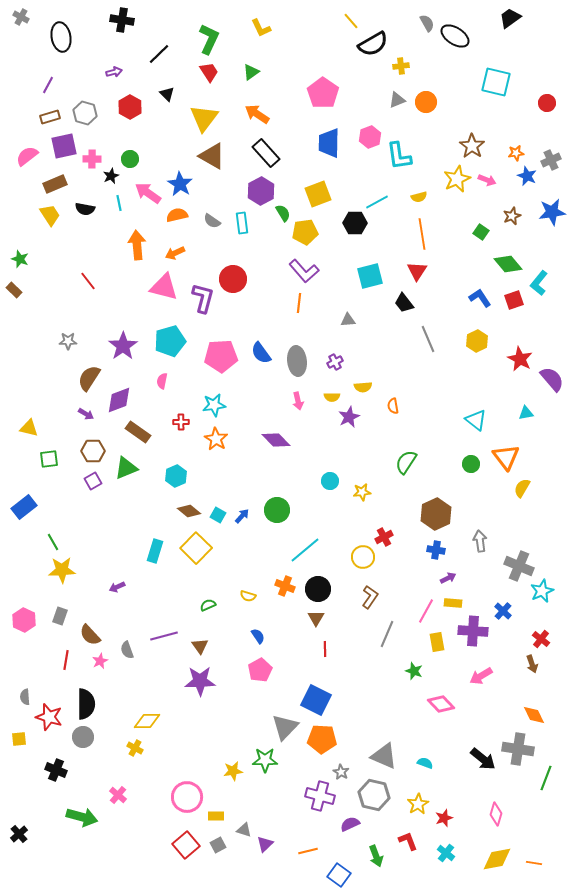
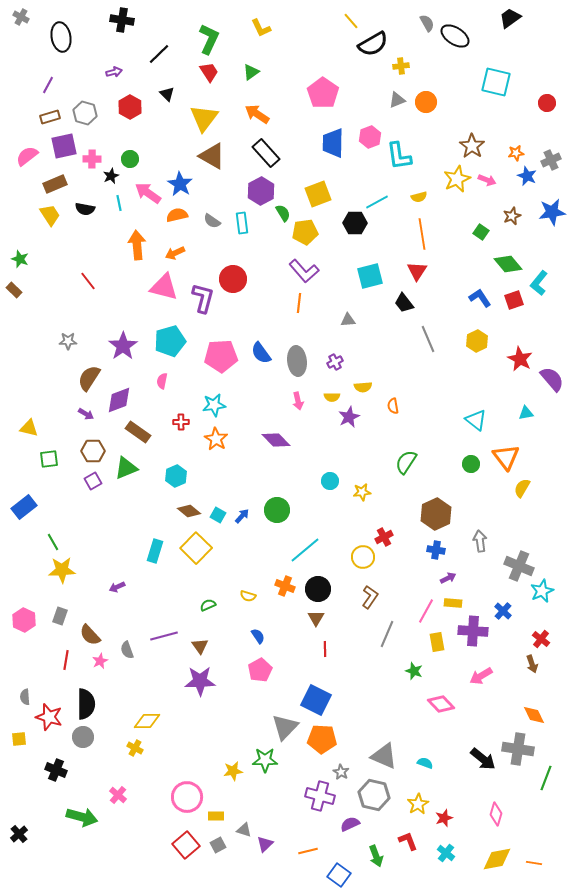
blue trapezoid at (329, 143): moved 4 px right
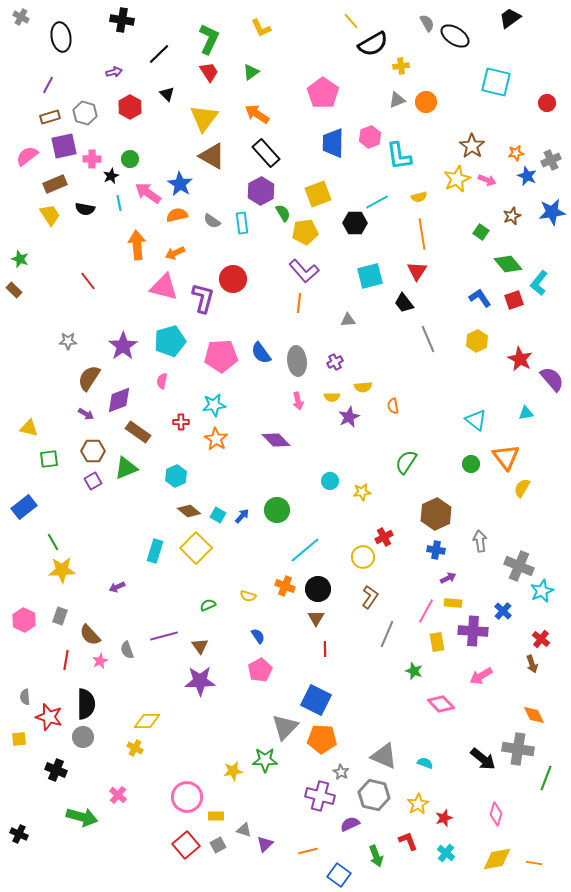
black cross at (19, 834): rotated 24 degrees counterclockwise
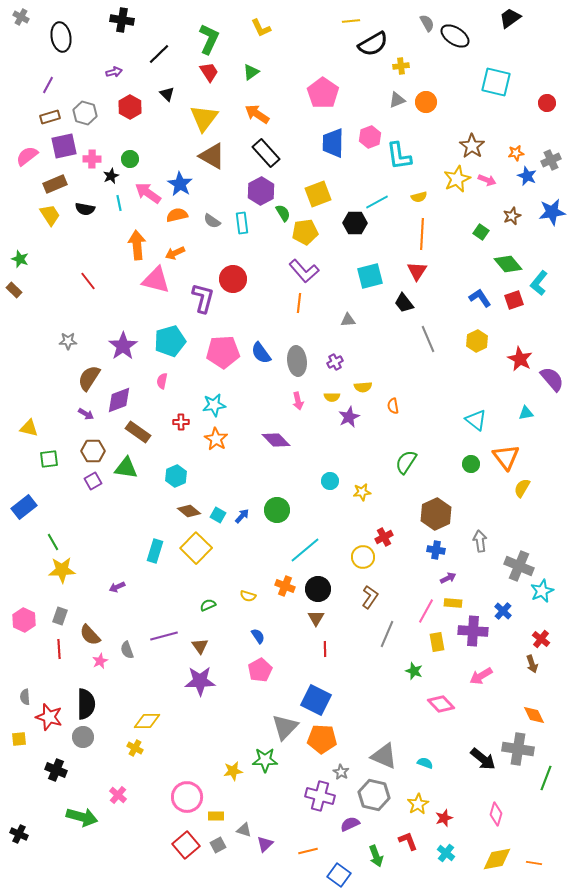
yellow line at (351, 21): rotated 54 degrees counterclockwise
orange line at (422, 234): rotated 12 degrees clockwise
pink triangle at (164, 287): moved 8 px left, 7 px up
pink pentagon at (221, 356): moved 2 px right, 4 px up
green triangle at (126, 468): rotated 30 degrees clockwise
red line at (66, 660): moved 7 px left, 11 px up; rotated 12 degrees counterclockwise
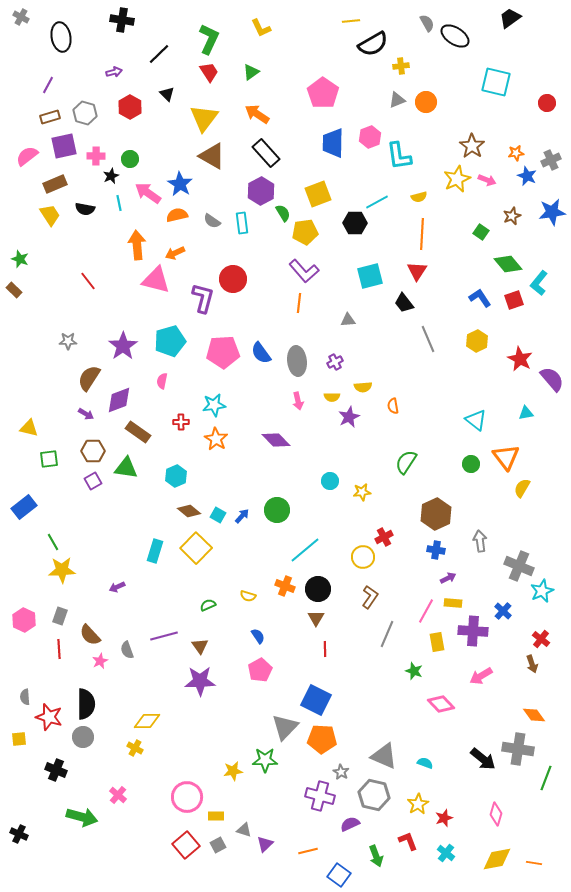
pink cross at (92, 159): moved 4 px right, 3 px up
orange diamond at (534, 715): rotated 10 degrees counterclockwise
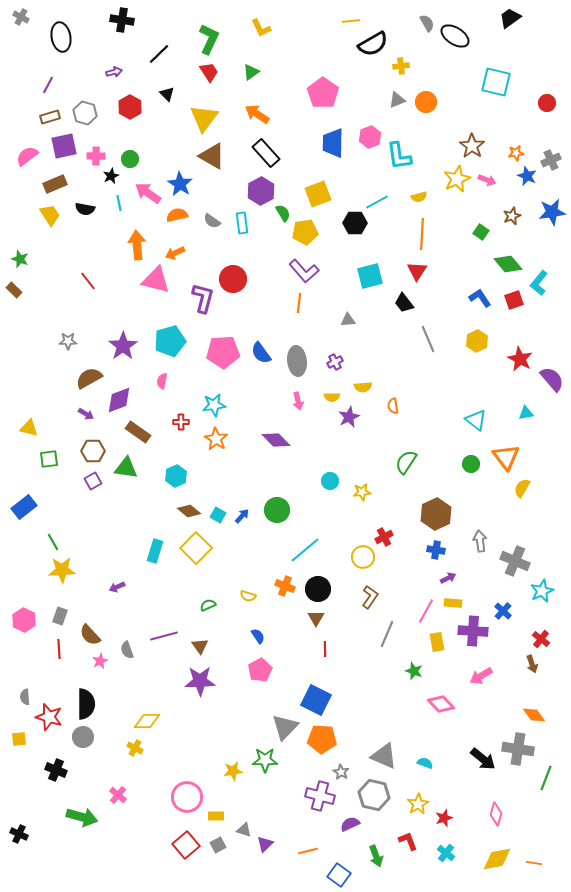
brown semicircle at (89, 378): rotated 28 degrees clockwise
gray cross at (519, 566): moved 4 px left, 5 px up
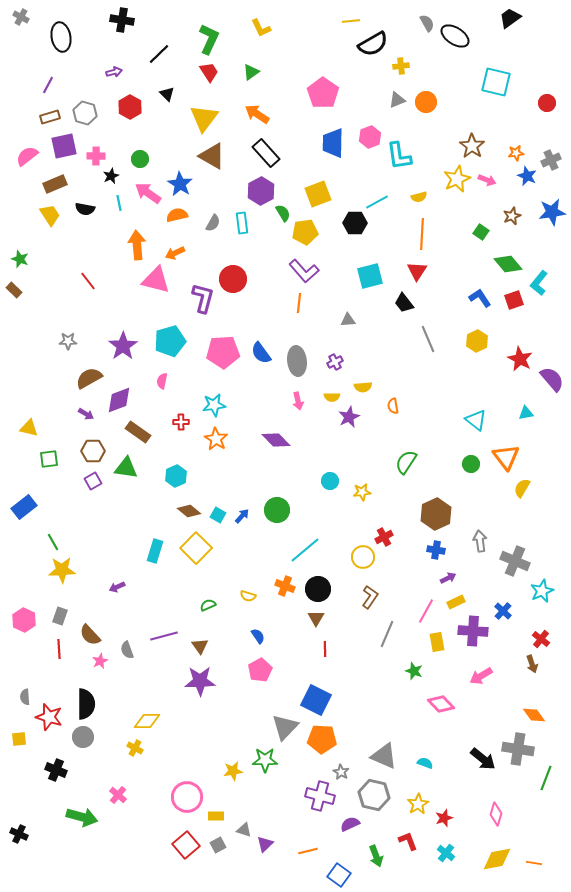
green circle at (130, 159): moved 10 px right
gray semicircle at (212, 221): moved 1 px right, 2 px down; rotated 96 degrees counterclockwise
yellow rectangle at (453, 603): moved 3 px right, 1 px up; rotated 30 degrees counterclockwise
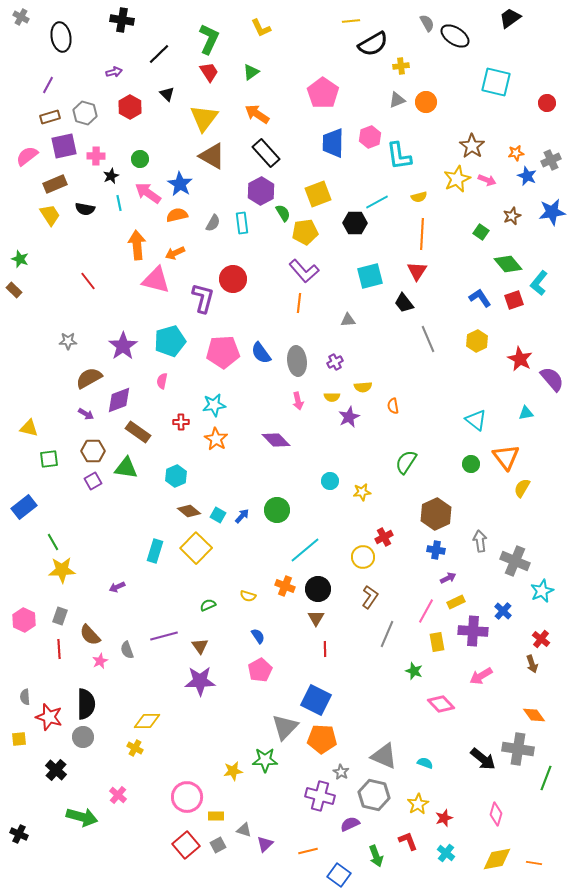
black cross at (56, 770): rotated 20 degrees clockwise
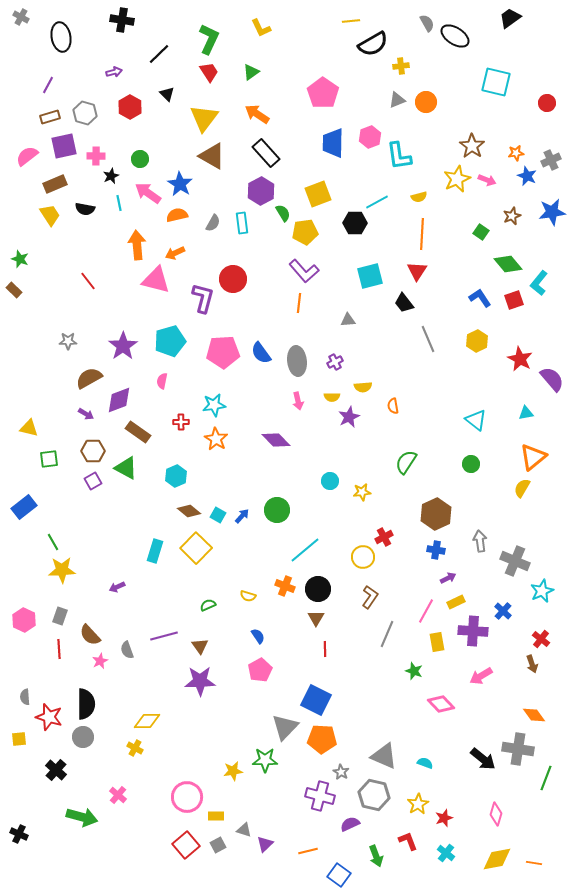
orange triangle at (506, 457): moved 27 px right; rotated 28 degrees clockwise
green triangle at (126, 468): rotated 20 degrees clockwise
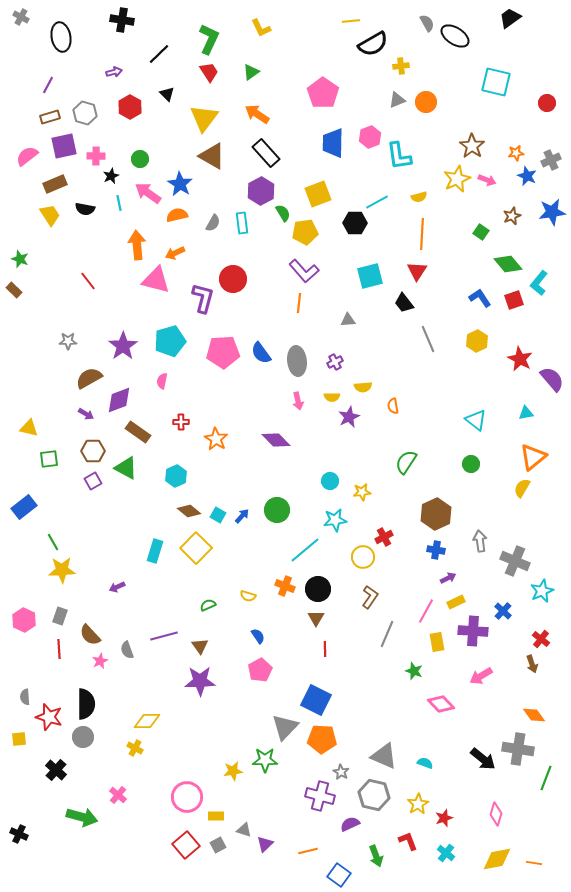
cyan star at (214, 405): moved 121 px right, 115 px down
